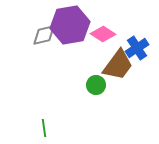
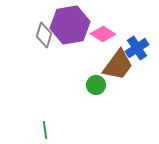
gray diamond: rotated 60 degrees counterclockwise
green line: moved 1 px right, 2 px down
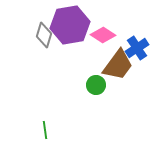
pink diamond: moved 1 px down
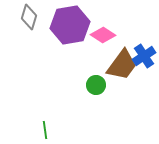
gray diamond: moved 15 px left, 18 px up
blue cross: moved 7 px right, 8 px down
brown trapezoid: moved 4 px right
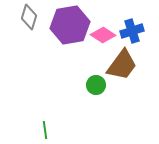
blue cross: moved 12 px left, 25 px up; rotated 15 degrees clockwise
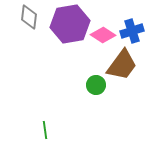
gray diamond: rotated 10 degrees counterclockwise
purple hexagon: moved 1 px up
